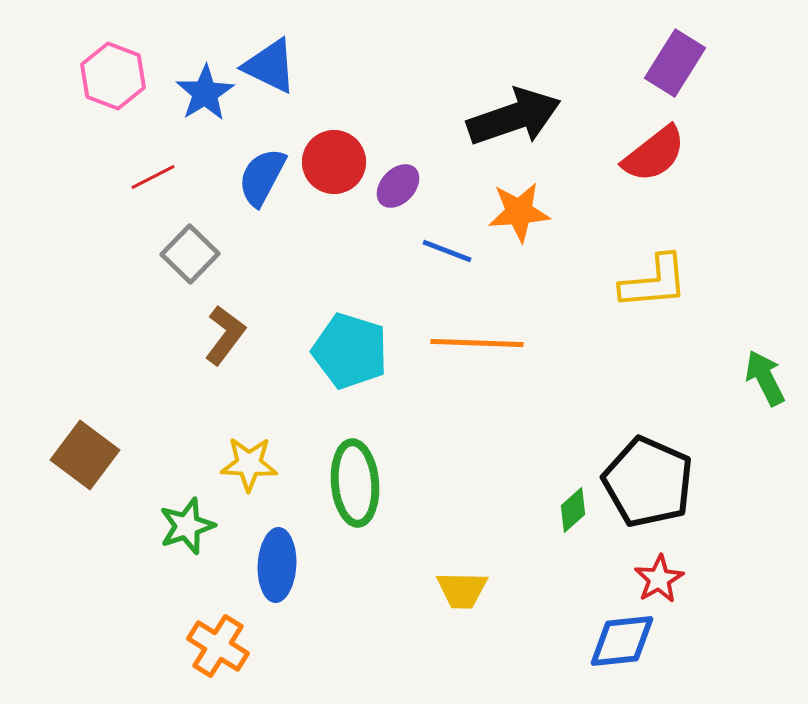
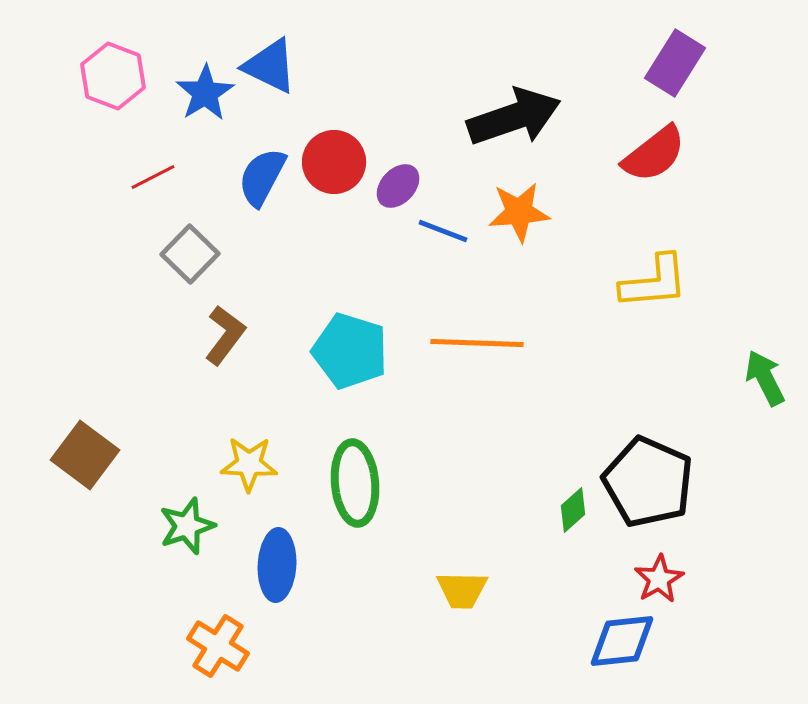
blue line: moved 4 px left, 20 px up
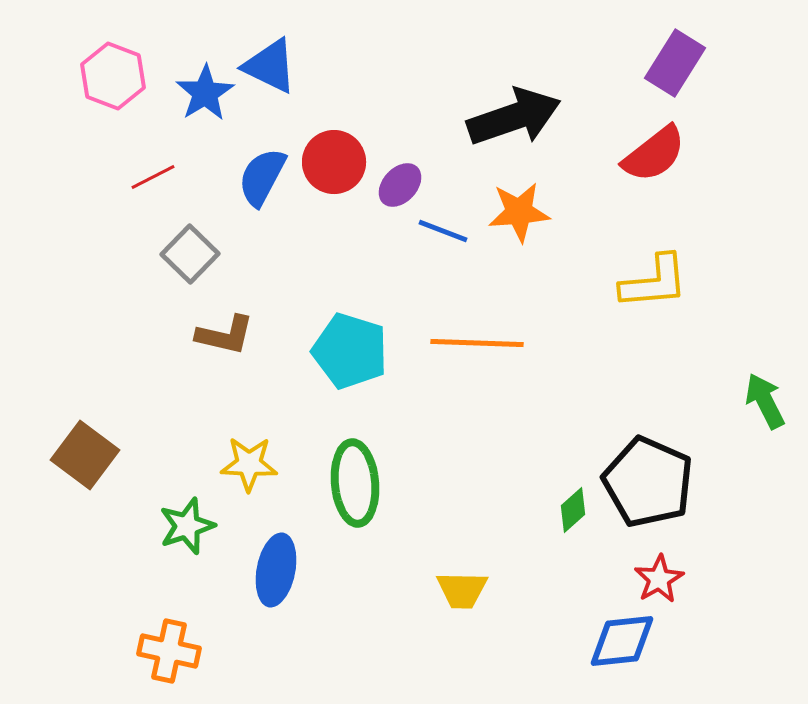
purple ellipse: moved 2 px right, 1 px up
brown L-shape: rotated 66 degrees clockwise
green arrow: moved 23 px down
blue ellipse: moved 1 px left, 5 px down; rotated 8 degrees clockwise
orange cross: moved 49 px left, 5 px down; rotated 20 degrees counterclockwise
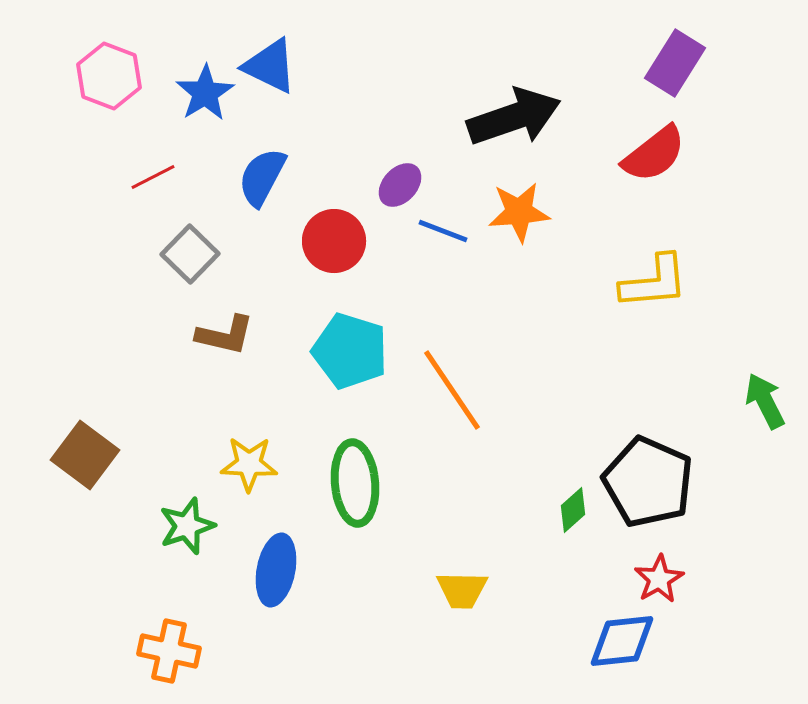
pink hexagon: moved 4 px left
red circle: moved 79 px down
orange line: moved 25 px left, 47 px down; rotated 54 degrees clockwise
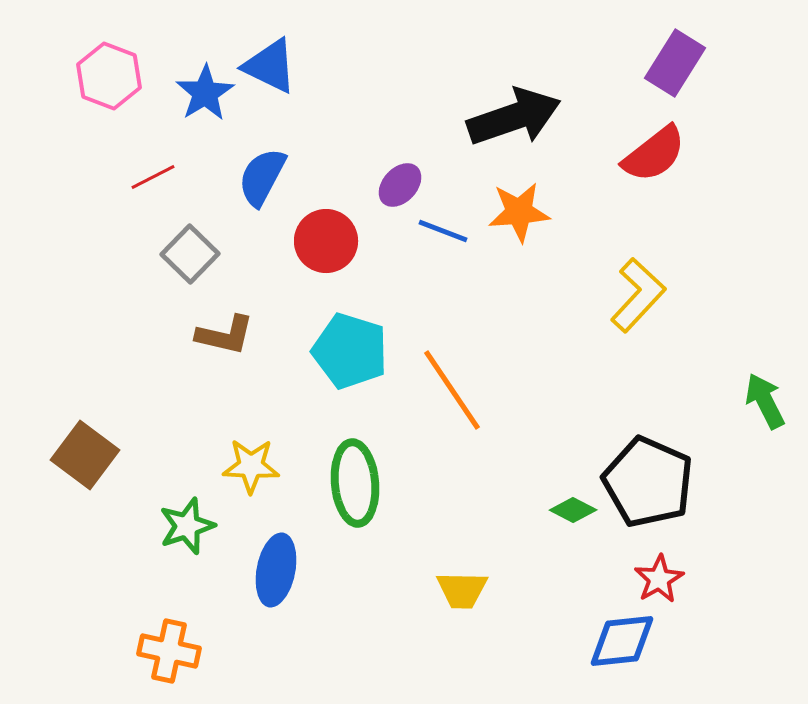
red circle: moved 8 px left
yellow L-shape: moved 16 px left, 13 px down; rotated 42 degrees counterclockwise
yellow star: moved 2 px right, 2 px down
green diamond: rotated 69 degrees clockwise
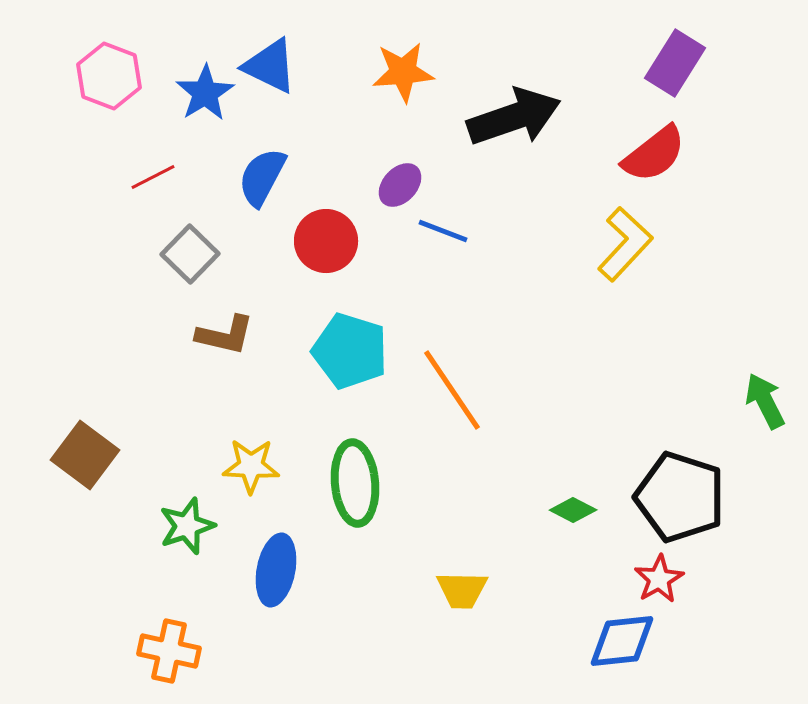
orange star: moved 116 px left, 140 px up
yellow L-shape: moved 13 px left, 51 px up
black pentagon: moved 32 px right, 15 px down; rotated 6 degrees counterclockwise
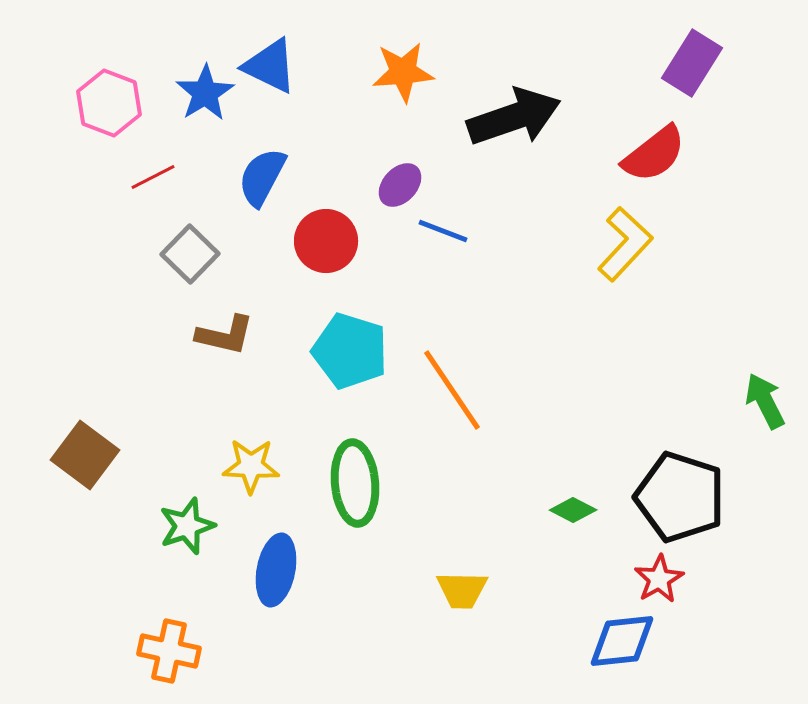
purple rectangle: moved 17 px right
pink hexagon: moved 27 px down
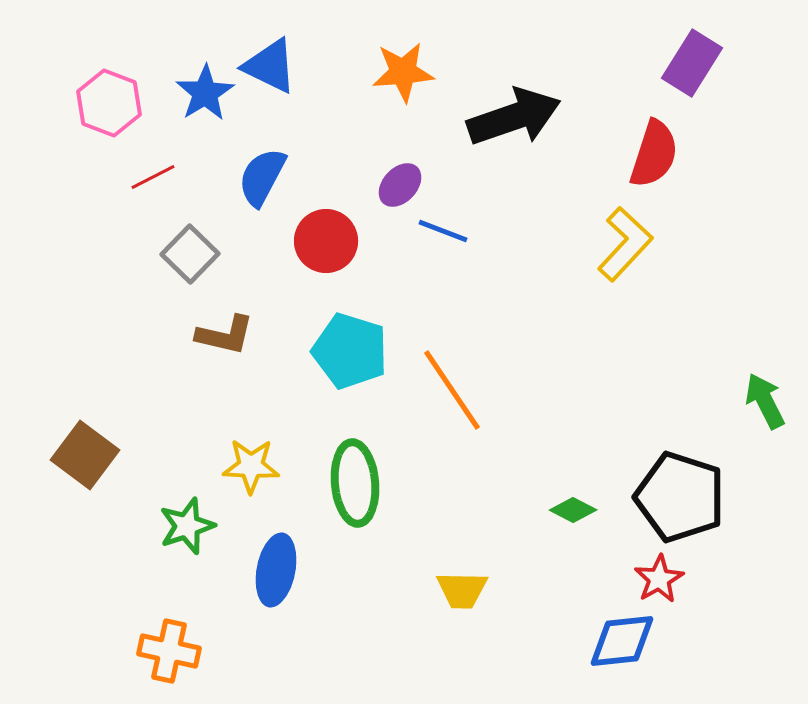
red semicircle: rotated 34 degrees counterclockwise
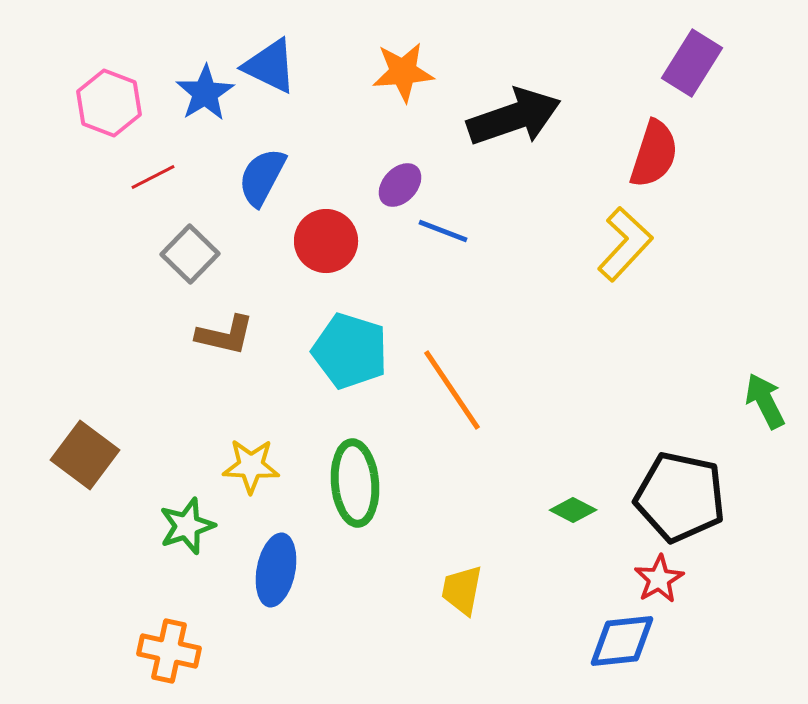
black pentagon: rotated 6 degrees counterclockwise
yellow trapezoid: rotated 100 degrees clockwise
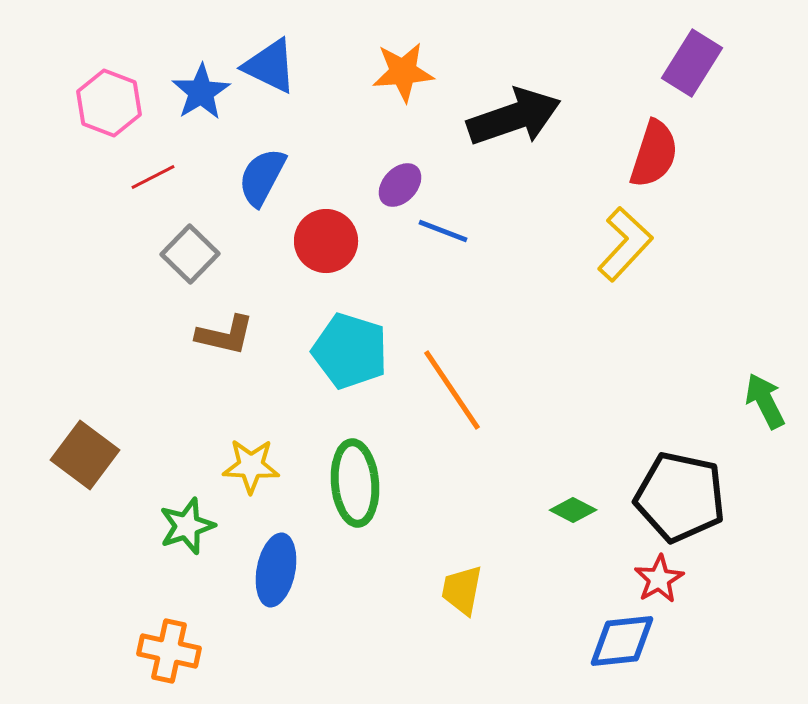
blue star: moved 4 px left, 1 px up
